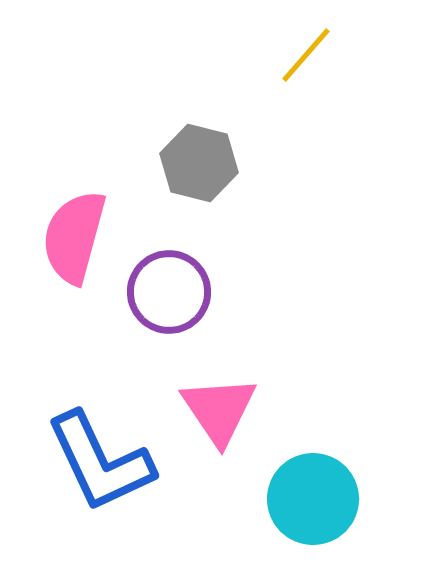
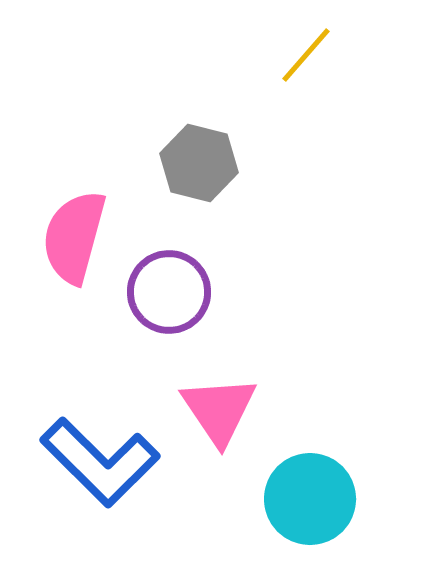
blue L-shape: rotated 20 degrees counterclockwise
cyan circle: moved 3 px left
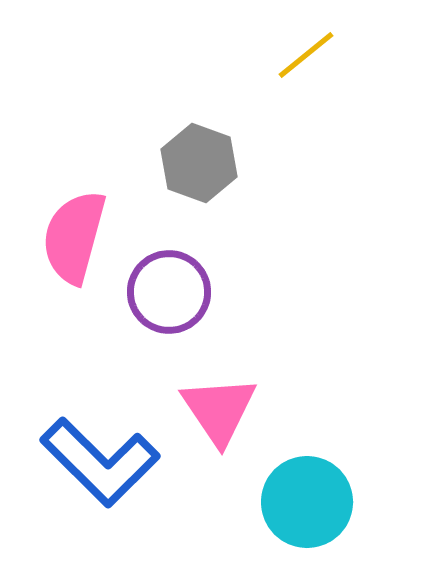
yellow line: rotated 10 degrees clockwise
gray hexagon: rotated 6 degrees clockwise
cyan circle: moved 3 px left, 3 px down
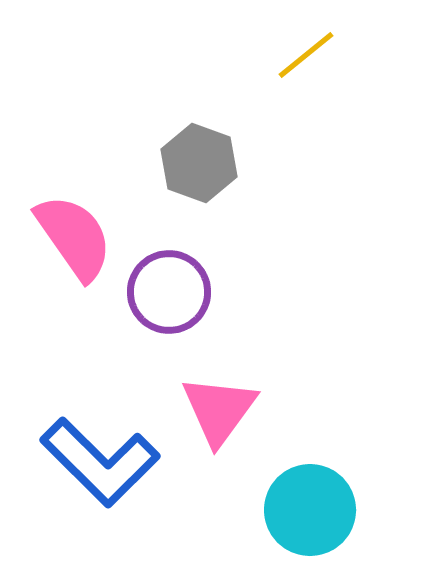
pink semicircle: rotated 130 degrees clockwise
pink triangle: rotated 10 degrees clockwise
cyan circle: moved 3 px right, 8 px down
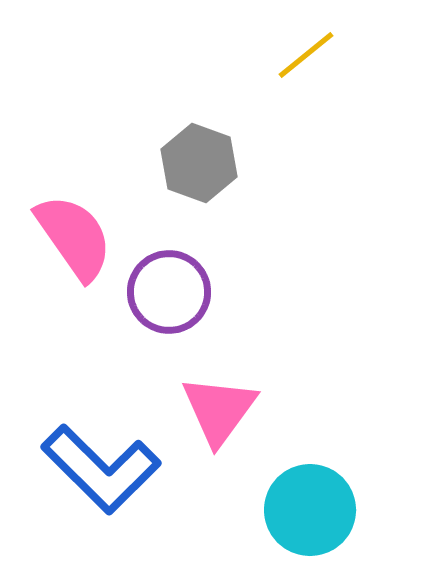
blue L-shape: moved 1 px right, 7 px down
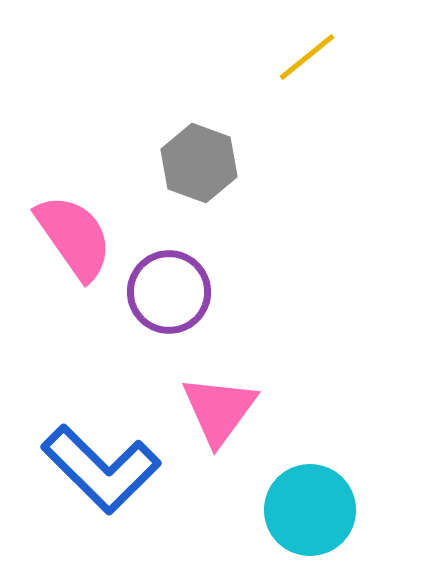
yellow line: moved 1 px right, 2 px down
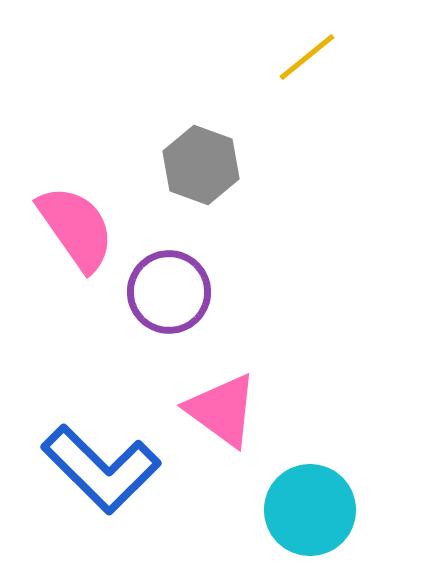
gray hexagon: moved 2 px right, 2 px down
pink semicircle: moved 2 px right, 9 px up
pink triangle: moved 3 px right; rotated 30 degrees counterclockwise
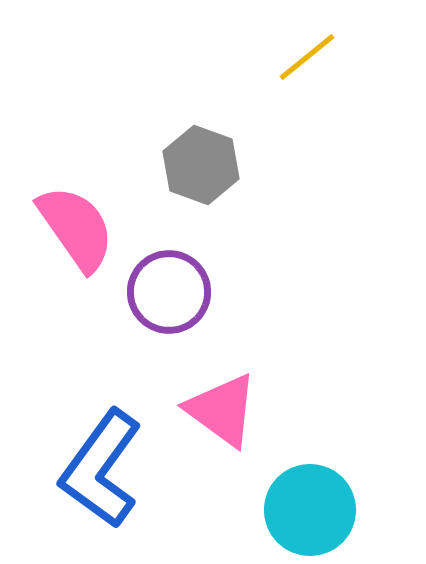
blue L-shape: rotated 81 degrees clockwise
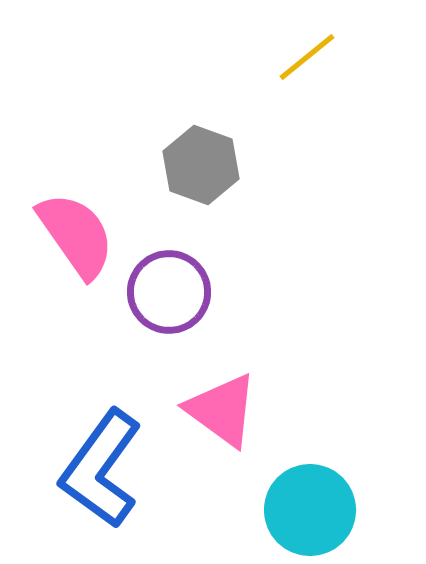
pink semicircle: moved 7 px down
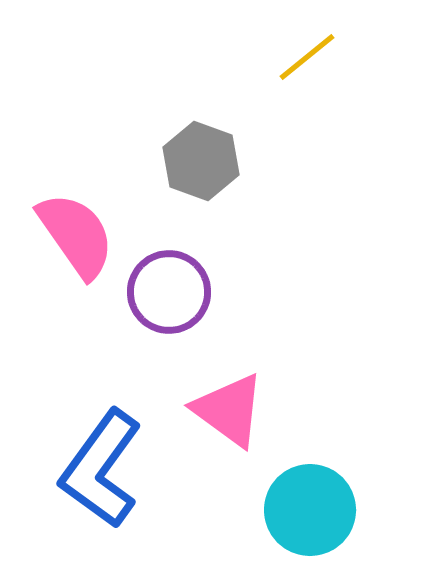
gray hexagon: moved 4 px up
pink triangle: moved 7 px right
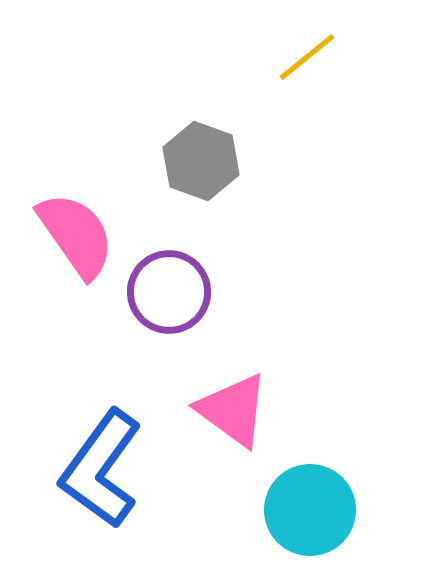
pink triangle: moved 4 px right
